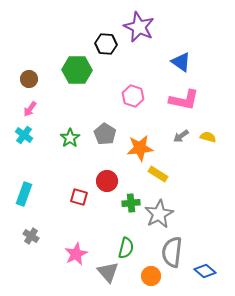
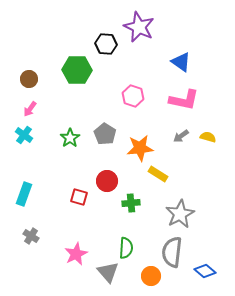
gray star: moved 21 px right
green semicircle: rotated 10 degrees counterclockwise
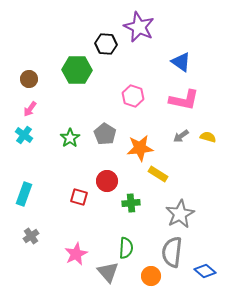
gray cross: rotated 21 degrees clockwise
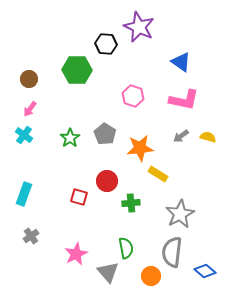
green semicircle: rotated 15 degrees counterclockwise
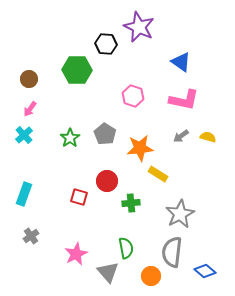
cyan cross: rotated 12 degrees clockwise
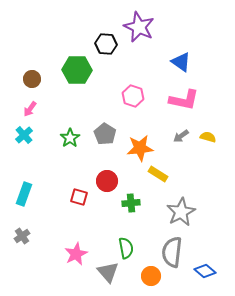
brown circle: moved 3 px right
gray star: moved 1 px right, 2 px up
gray cross: moved 9 px left
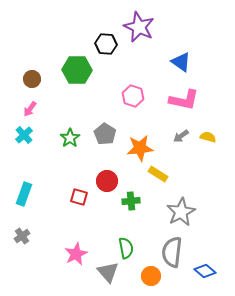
green cross: moved 2 px up
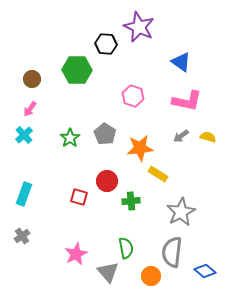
pink L-shape: moved 3 px right, 1 px down
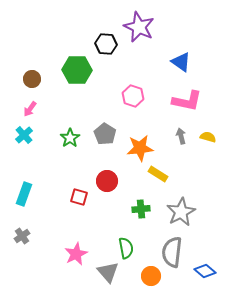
gray arrow: rotated 112 degrees clockwise
green cross: moved 10 px right, 8 px down
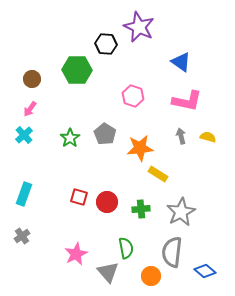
red circle: moved 21 px down
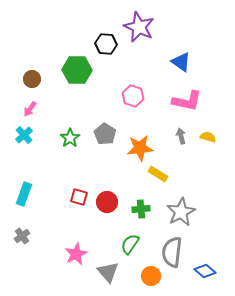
green semicircle: moved 4 px right, 4 px up; rotated 135 degrees counterclockwise
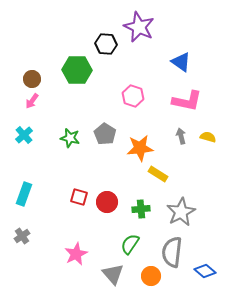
pink arrow: moved 2 px right, 8 px up
green star: rotated 24 degrees counterclockwise
gray triangle: moved 5 px right, 2 px down
